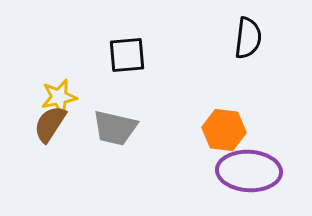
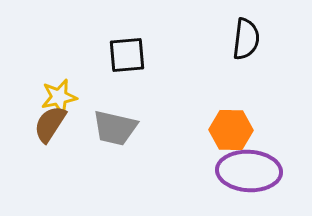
black semicircle: moved 2 px left, 1 px down
orange hexagon: moved 7 px right; rotated 6 degrees counterclockwise
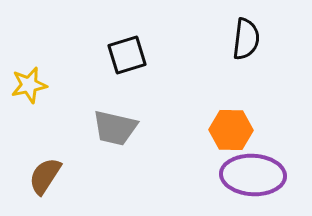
black square: rotated 12 degrees counterclockwise
yellow star: moved 30 px left, 12 px up
brown semicircle: moved 5 px left, 52 px down
purple ellipse: moved 4 px right, 4 px down
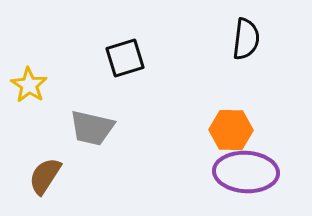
black square: moved 2 px left, 3 px down
yellow star: rotated 27 degrees counterclockwise
gray trapezoid: moved 23 px left
purple ellipse: moved 7 px left, 3 px up
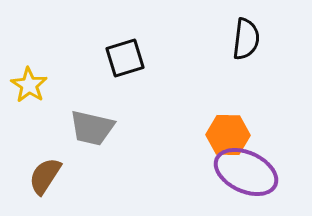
orange hexagon: moved 3 px left, 5 px down
purple ellipse: rotated 22 degrees clockwise
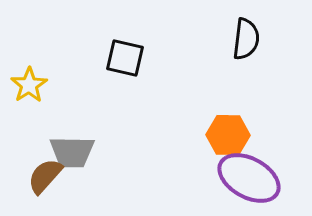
black square: rotated 30 degrees clockwise
yellow star: rotated 6 degrees clockwise
gray trapezoid: moved 20 px left, 24 px down; rotated 12 degrees counterclockwise
purple ellipse: moved 3 px right, 6 px down; rotated 4 degrees clockwise
brown semicircle: rotated 9 degrees clockwise
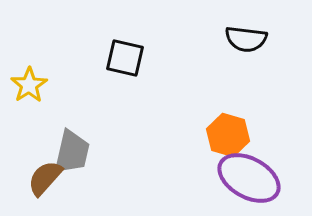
black semicircle: rotated 90 degrees clockwise
orange hexagon: rotated 15 degrees clockwise
gray trapezoid: rotated 78 degrees counterclockwise
brown semicircle: moved 2 px down
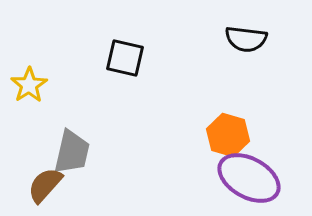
brown semicircle: moved 7 px down
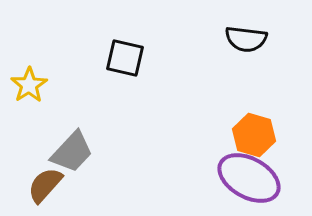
orange hexagon: moved 26 px right
gray trapezoid: rotated 30 degrees clockwise
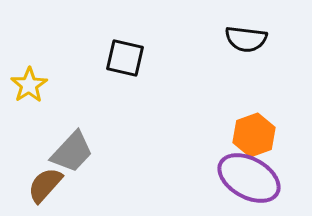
orange hexagon: rotated 24 degrees clockwise
